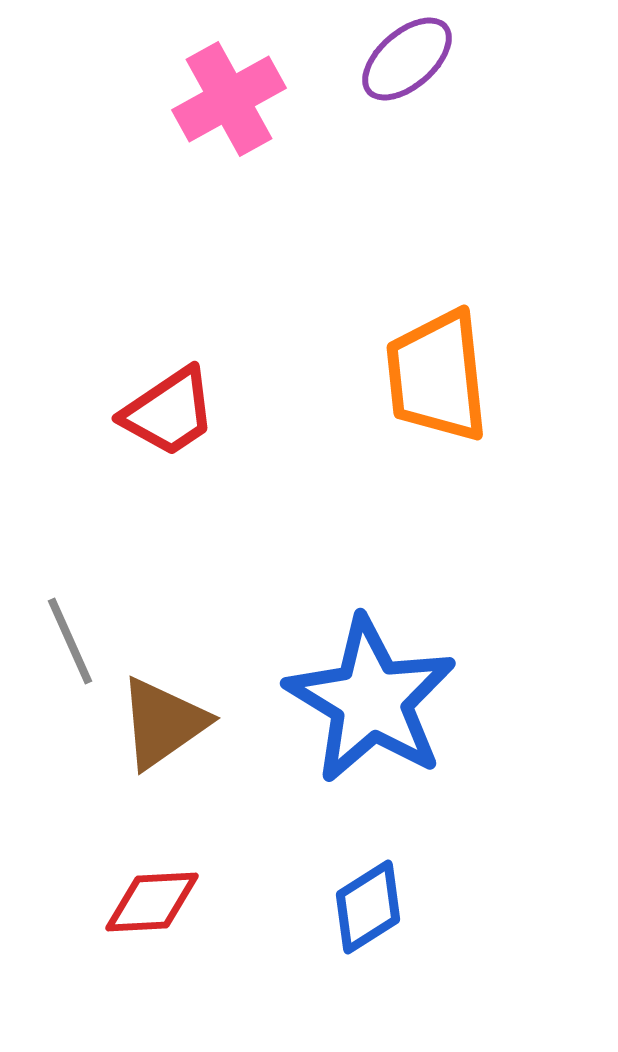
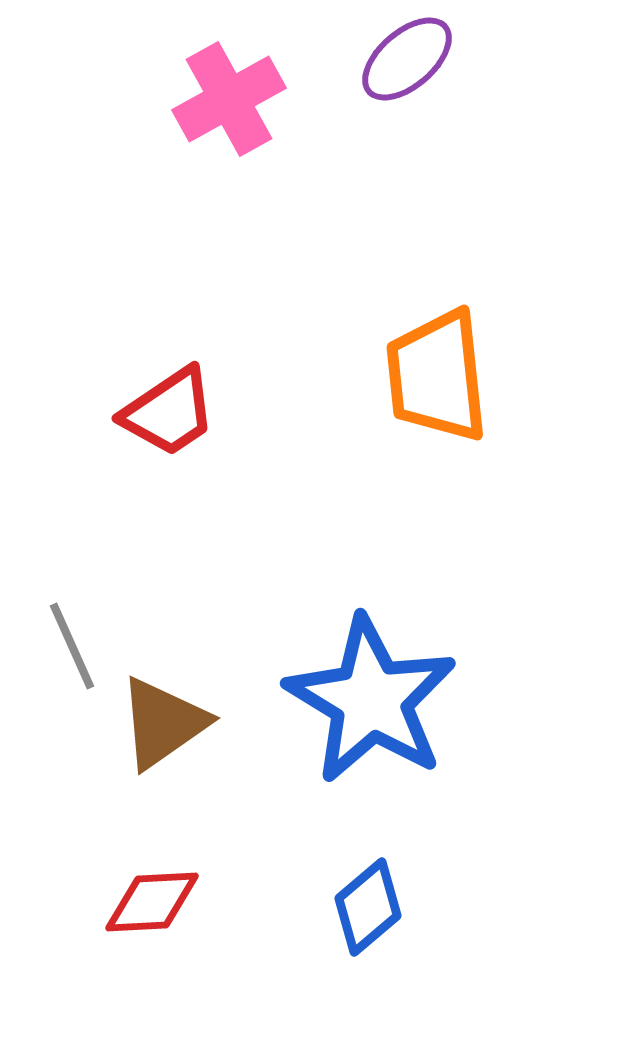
gray line: moved 2 px right, 5 px down
blue diamond: rotated 8 degrees counterclockwise
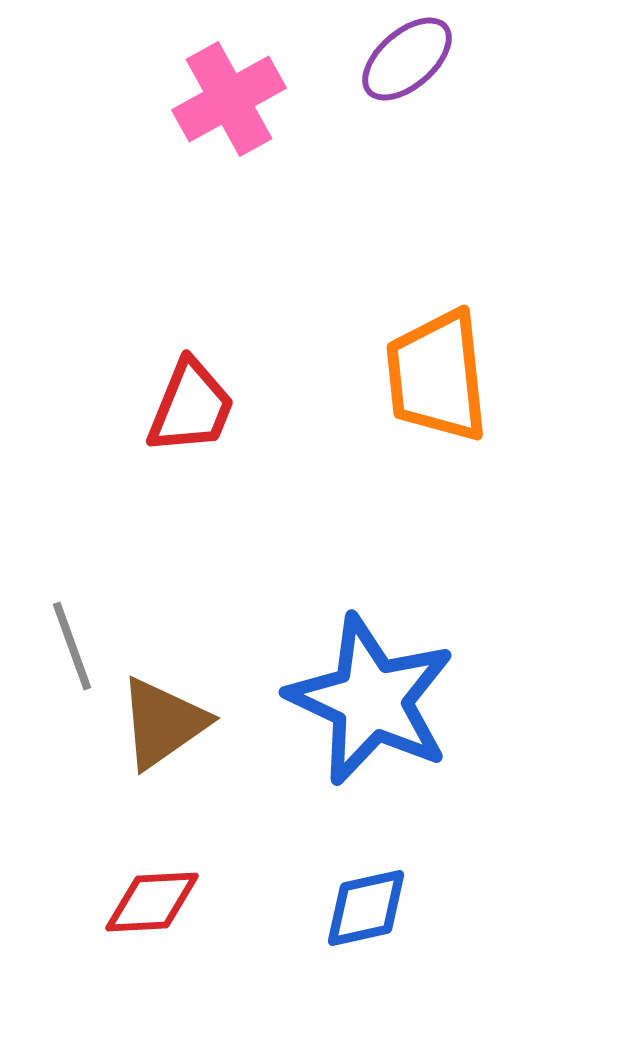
red trapezoid: moved 22 px right, 5 px up; rotated 34 degrees counterclockwise
gray line: rotated 4 degrees clockwise
blue star: rotated 6 degrees counterclockwise
blue diamond: moved 2 px left, 1 px down; rotated 28 degrees clockwise
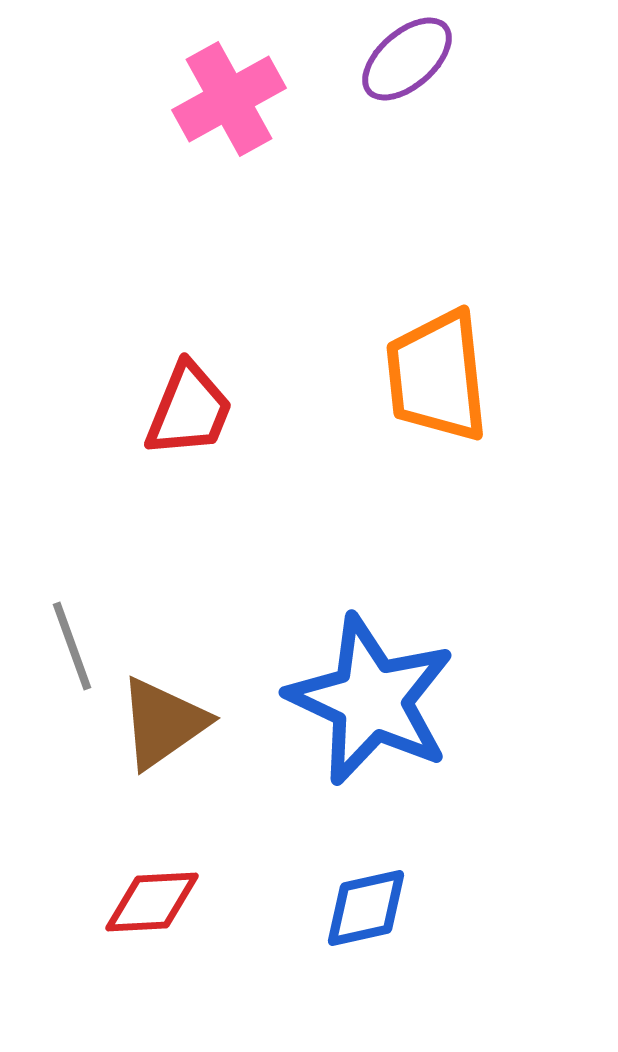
red trapezoid: moved 2 px left, 3 px down
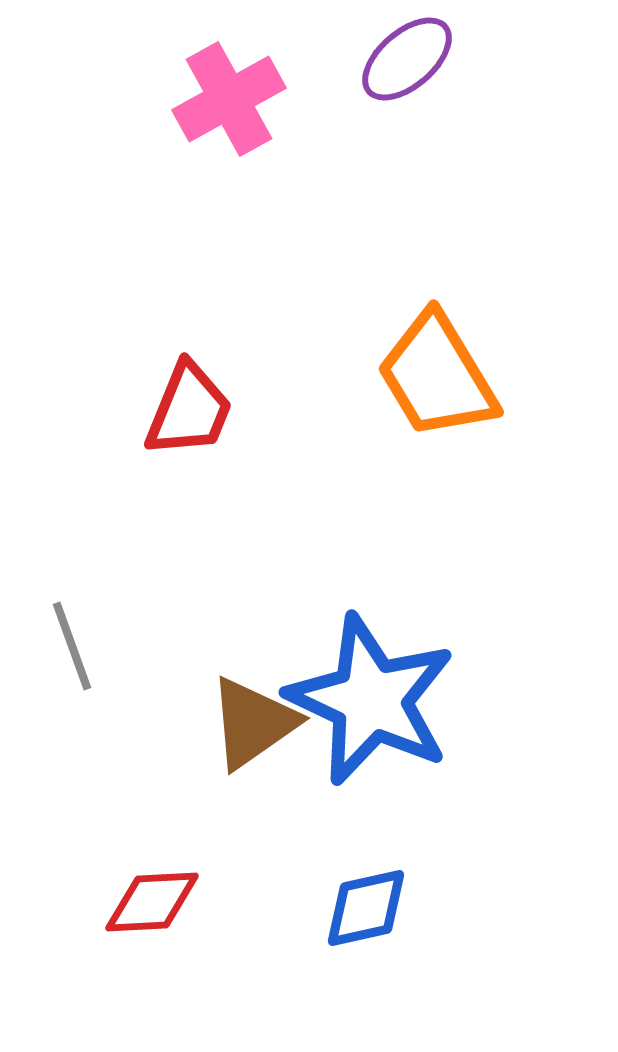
orange trapezoid: rotated 25 degrees counterclockwise
brown triangle: moved 90 px right
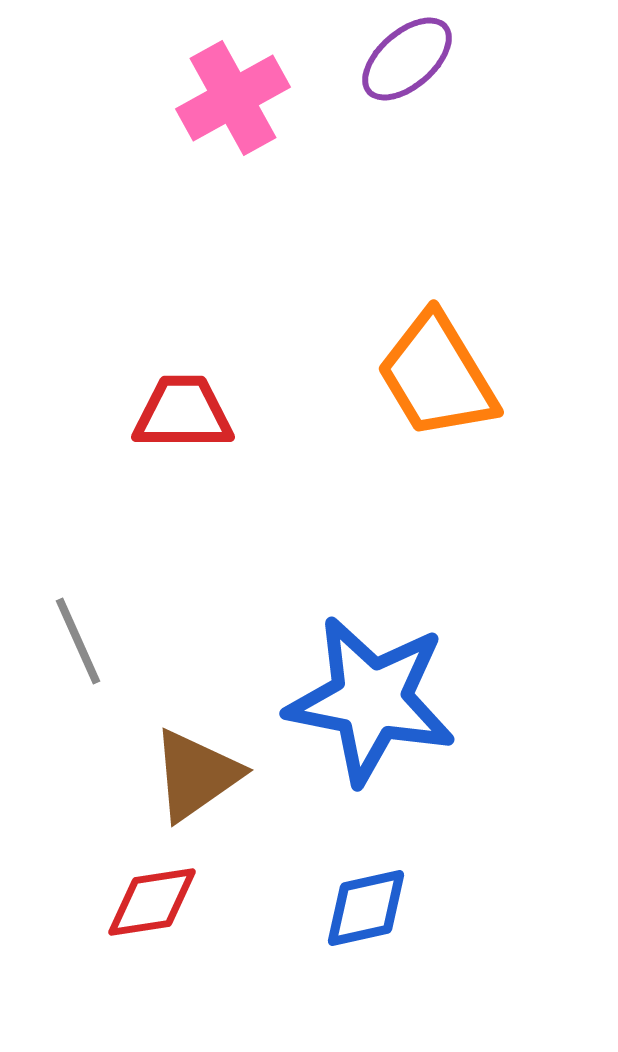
pink cross: moved 4 px right, 1 px up
red trapezoid: moved 6 px left, 3 px down; rotated 112 degrees counterclockwise
gray line: moved 6 px right, 5 px up; rotated 4 degrees counterclockwise
blue star: rotated 14 degrees counterclockwise
brown triangle: moved 57 px left, 52 px down
red diamond: rotated 6 degrees counterclockwise
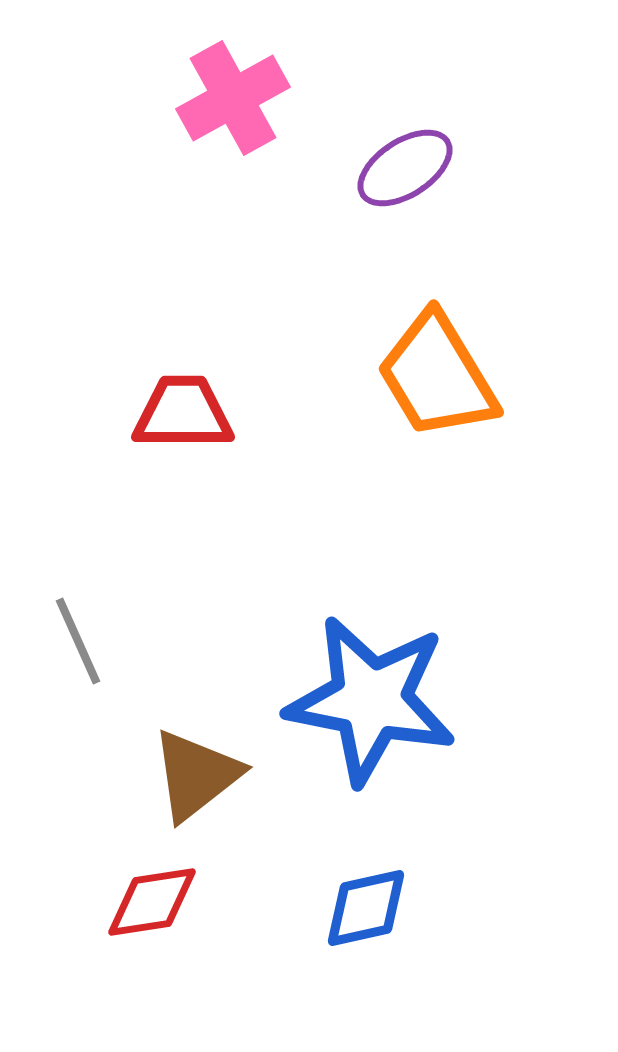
purple ellipse: moved 2 px left, 109 px down; rotated 8 degrees clockwise
brown triangle: rotated 3 degrees counterclockwise
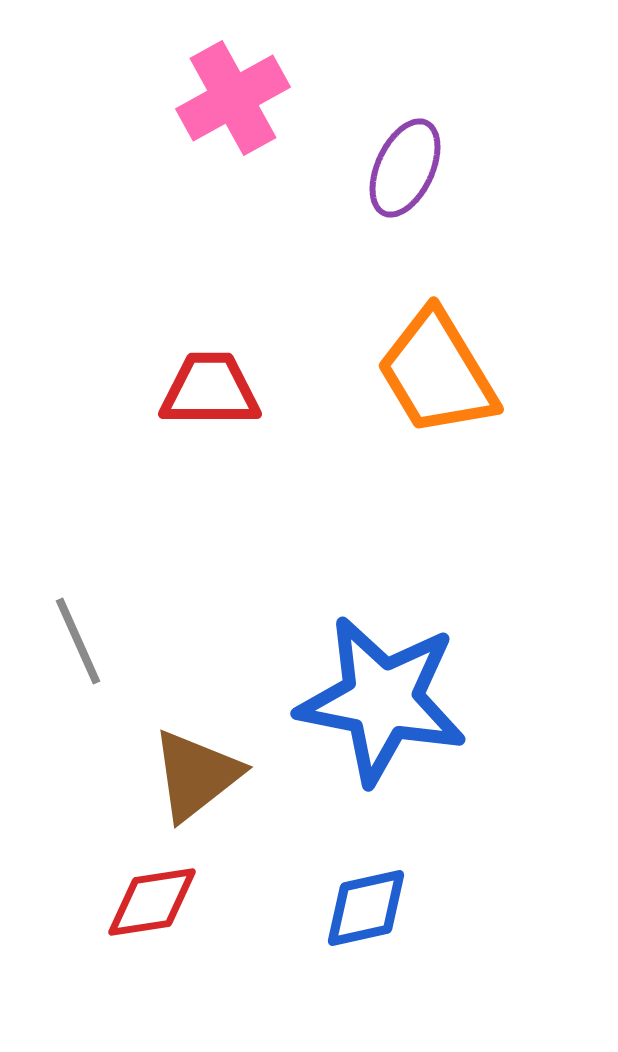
purple ellipse: rotated 32 degrees counterclockwise
orange trapezoid: moved 3 px up
red trapezoid: moved 27 px right, 23 px up
blue star: moved 11 px right
